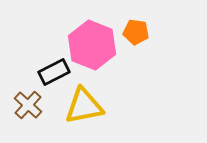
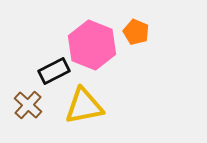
orange pentagon: rotated 15 degrees clockwise
black rectangle: moved 1 px up
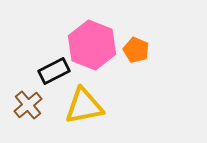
orange pentagon: moved 18 px down
brown cross: rotated 8 degrees clockwise
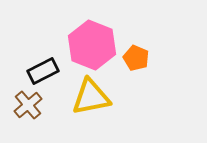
orange pentagon: moved 8 px down
black rectangle: moved 11 px left
yellow triangle: moved 7 px right, 9 px up
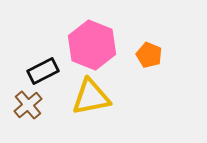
orange pentagon: moved 13 px right, 3 px up
